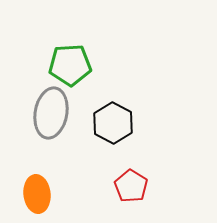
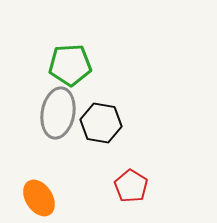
gray ellipse: moved 7 px right
black hexagon: moved 12 px left; rotated 18 degrees counterclockwise
orange ellipse: moved 2 px right, 4 px down; rotated 27 degrees counterclockwise
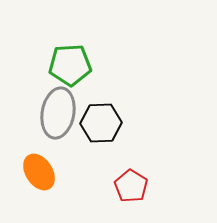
black hexagon: rotated 12 degrees counterclockwise
orange ellipse: moved 26 px up
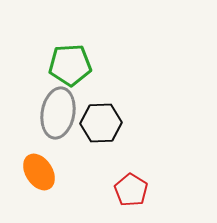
red pentagon: moved 4 px down
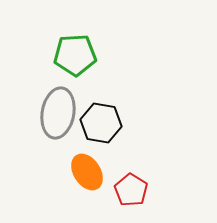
green pentagon: moved 5 px right, 10 px up
black hexagon: rotated 12 degrees clockwise
orange ellipse: moved 48 px right
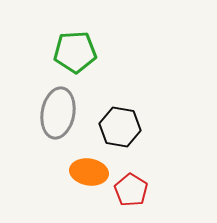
green pentagon: moved 3 px up
black hexagon: moved 19 px right, 4 px down
orange ellipse: moved 2 px right; rotated 48 degrees counterclockwise
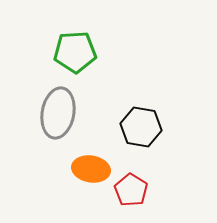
black hexagon: moved 21 px right
orange ellipse: moved 2 px right, 3 px up
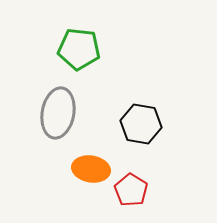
green pentagon: moved 4 px right, 3 px up; rotated 9 degrees clockwise
black hexagon: moved 3 px up
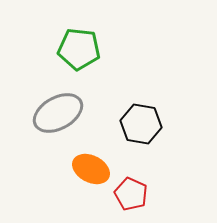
gray ellipse: rotated 51 degrees clockwise
orange ellipse: rotated 18 degrees clockwise
red pentagon: moved 4 px down; rotated 8 degrees counterclockwise
